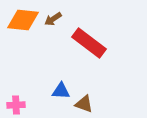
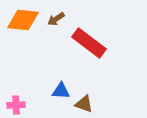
brown arrow: moved 3 px right
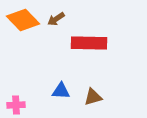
orange diamond: rotated 40 degrees clockwise
red rectangle: rotated 36 degrees counterclockwise
brown triangle: moved 9 px right, 7 px up; rotated 36 degrees counterclockwise
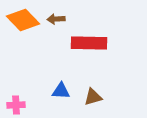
brown arrow: rotated 30 degrees clockwise
